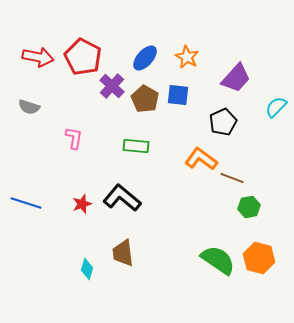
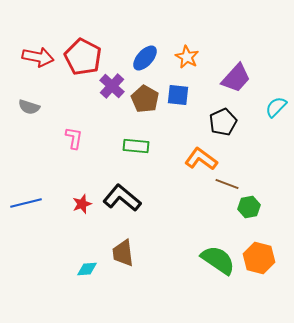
brown line: moved 5 px left, 6 px down
blue line: rotated 32 degrees counterclockwise
cyan diamond: rotated 70 degrees clockwise
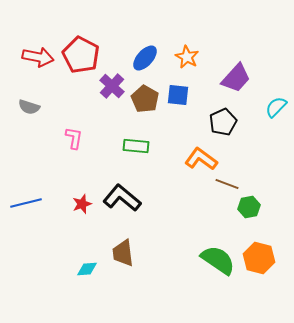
red pentagon: moved 2 px left, 2 px up
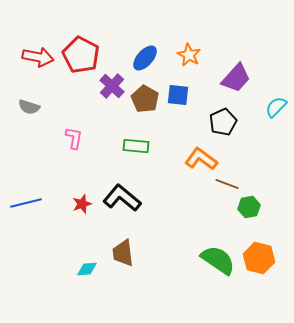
orange star: moved 2 px right, 2 px up
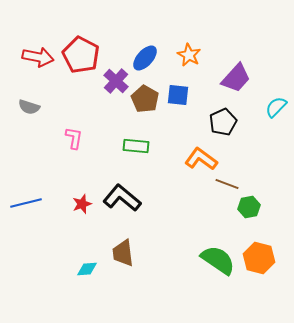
purple cross: moved 4 px right, 5 px up
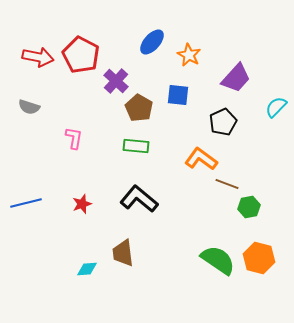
blue ellipse: moved 7 px right, 16 px up
brown pentagon: moved 6 px left, 9 px down
black L-shape: moved 17 px right, 1 px down
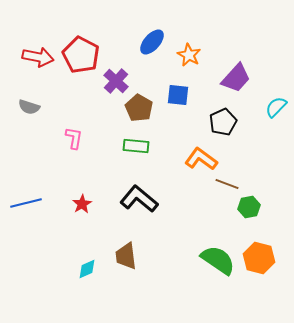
red star: rotated 12 degrees counterclockwise
brown trapezoid: moved 3 px right, 3 px down
cyan diamond: rotated 20 degrees counterclockwise
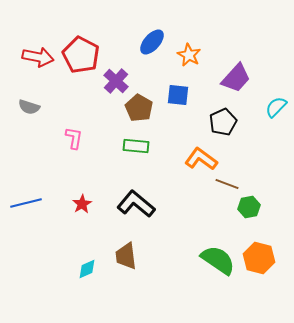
black L-shape: moved 3 px left, 5 px down
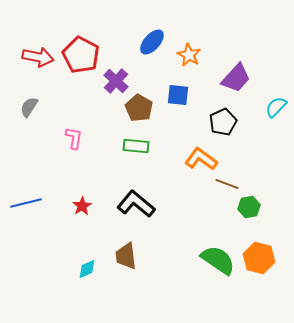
gray semicircle: rotated 105 degrees clockwise
red star: moved 2 px down
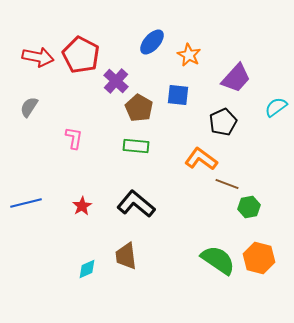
cyan semicircle: rotated 10 degrees clockwise
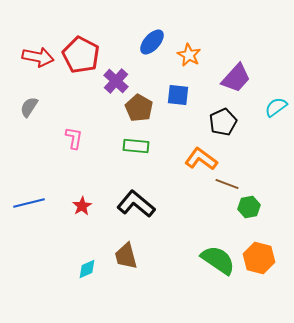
blue line: moved 3 px right
brown trapezoid: rotated 8 degrees counterclockwise
